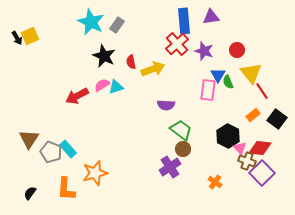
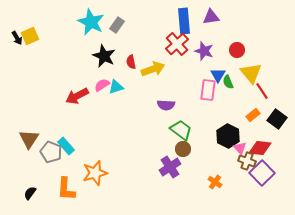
cyan rectangle: moved 2 px left, 3 px up
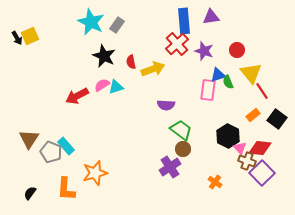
blue triangle: rotated 42 degrees clockwise
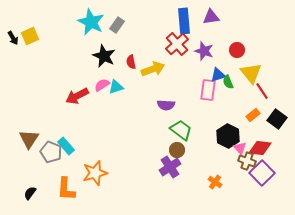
black arrow: moved 4 px left
brown circle: moved 6 px left, 1 px down
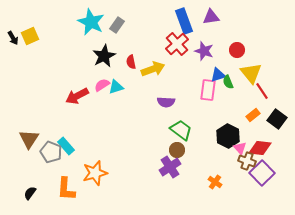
blue rectangle: rotated 15 degrees counterclockwise
black star: rotated 20 degrees clockwise
purple semicircle: moved 3 px up
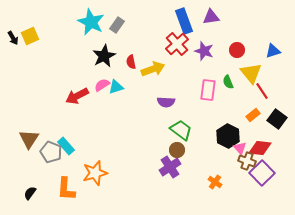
blue triangle: moved 55 px right, 24 px up
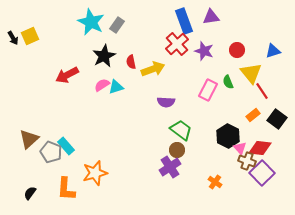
pink rectangle: rotated 20 degrees clockwise
red arrow: moved 10 px left, 21 px up
brown triangle: rotated 15 degrees clockwise
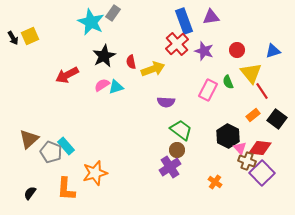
gray rectangle: moved 4 px left, 12 px up
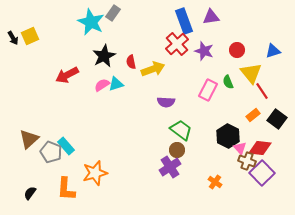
cyan triangle: moved 3 px up
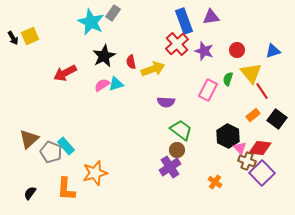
red arrow: moved 2 px left, 2 px up
green semicircle: moved 3 px up; rotated 40 degrees clockwise
